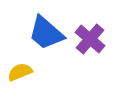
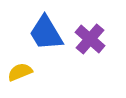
blue trapezoid: rotated 18 degrees clockwise
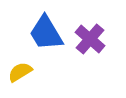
yellow semicircle: rotated 10 degrees counterclockwise
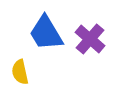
yellow semicircle: rotated 70 degrees counterclockwise
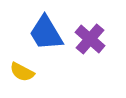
yellow semicircle: moved 2 px right; rotated 50 degrees counterclockwise
